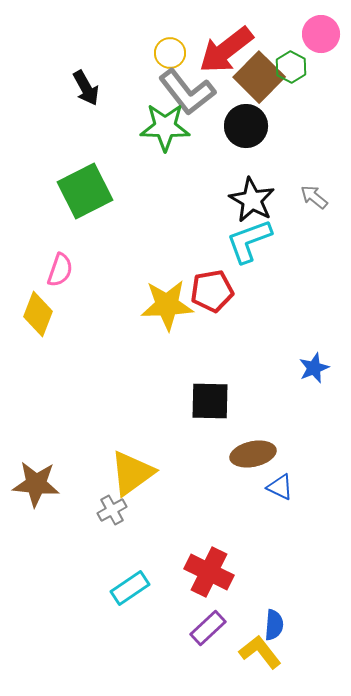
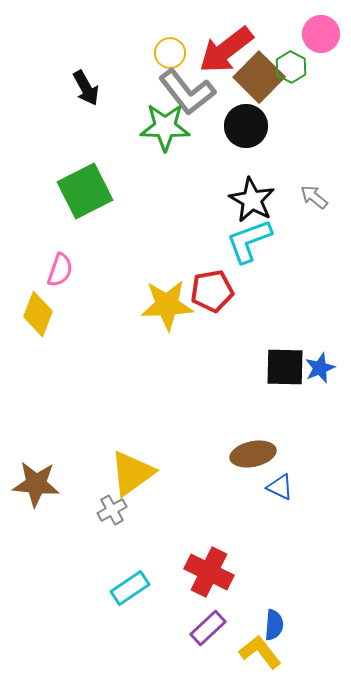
blue star: moved 6 px right
black square: moved 75 px right, 34 px up
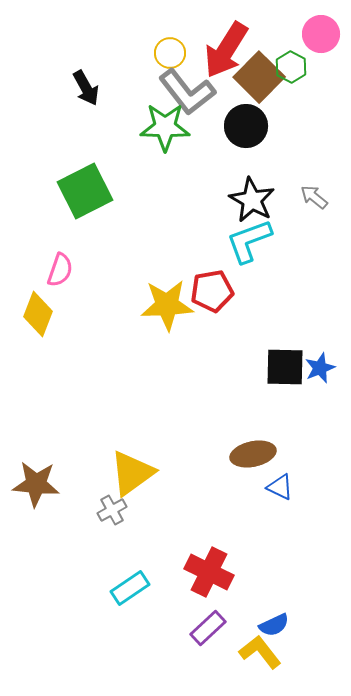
red arrow: rotated 20 degrees counterclockwise
blue semicircle: rotated 60 degrees clockwise
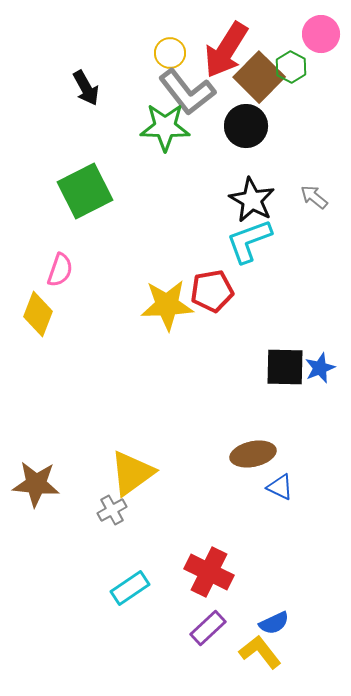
blue semicircle: moved 2 px up
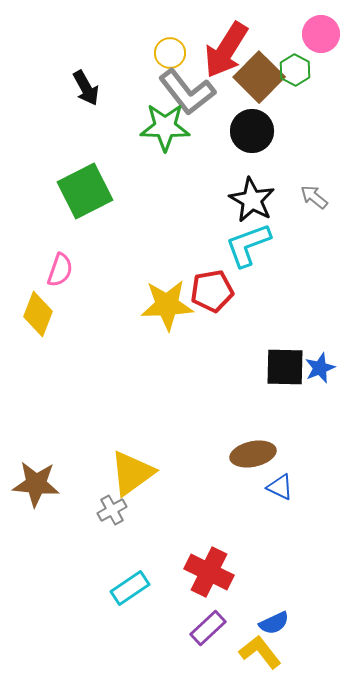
green hexagon: moved 4 px right, 3 px down
black circle: moved 6 px right, 5 px down
cyan L-shape: moved 1 px left, 4 px down
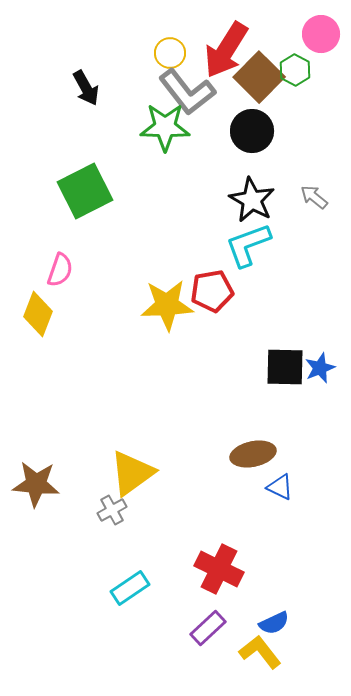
red cross: moved 10 px right, 3 px up
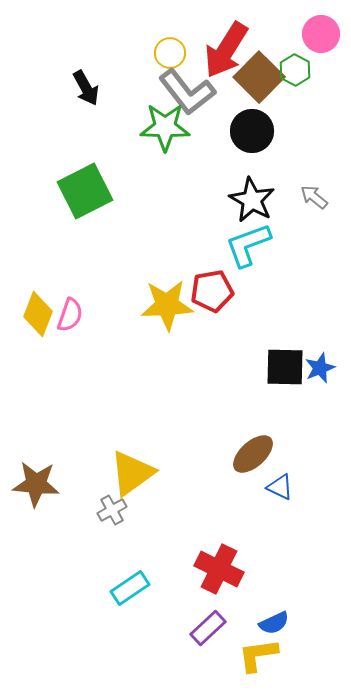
pink semicircle: moved 10 px right, 45 px down
brown ellipse: rotated 30 degrees counterclockwise
yellow L-shape: moved 2 px left, 3 px down; rotated 60 degrees counterclockwise
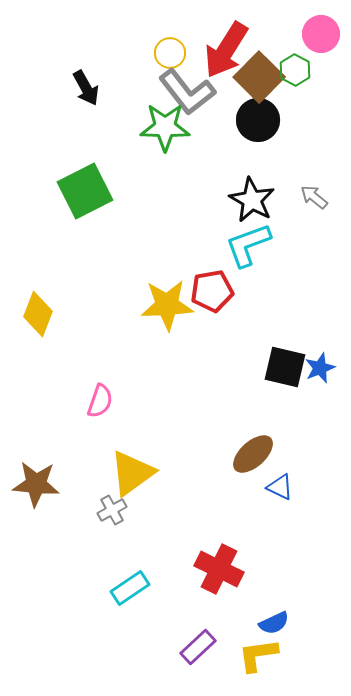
black circle: moved 6 px right, 11 px up
pink semicircle: moved 30 px right, 86 px down
black square: rotated 12 degrees clockwise
purple rectangle: moved 10 px left, 19 px down
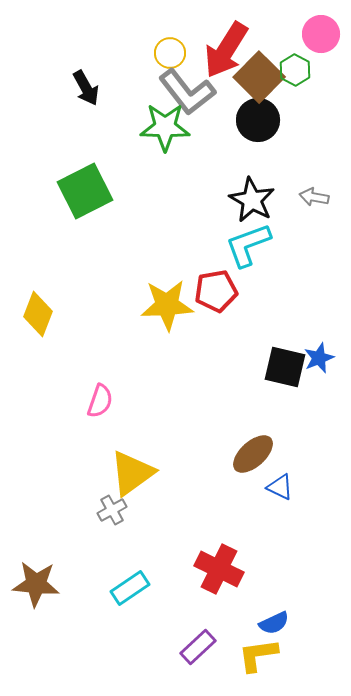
gray arrow: rotated 28 degrees counterclockwise
red pentagon: moved 4 px right
blue star: moved 1 px left, 10 px up
brown star: moved 100 px down
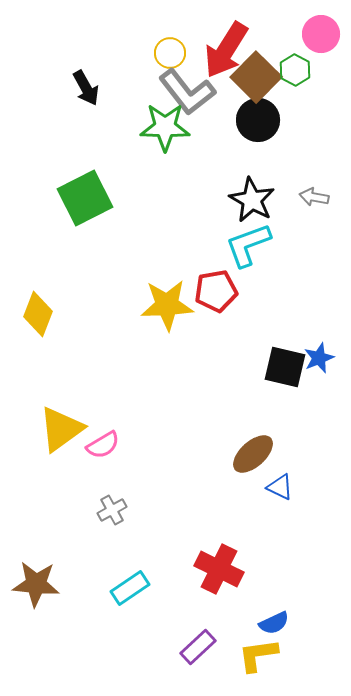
brown square: moved 3 px left
green square: moved 7 px down
pink semicircle: moved 3 px right, 44 px down; rotated 40 degrees clockwise
yellow triangle: moved 71 px left, 44 px up
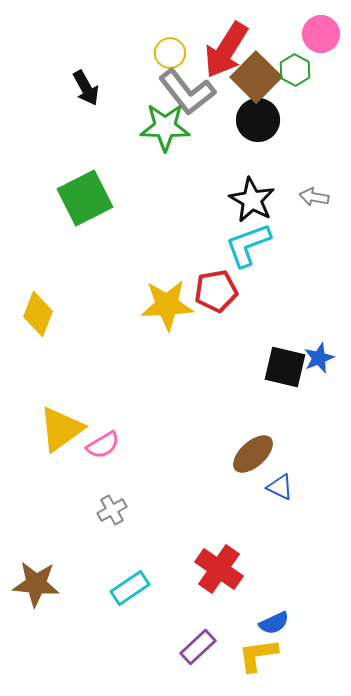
red cross: rotated 9 degrees clockwise
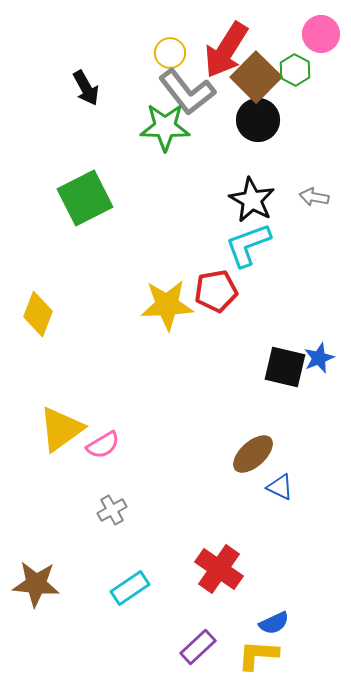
yellow L-shape: rotated 12 degrees clockwise
